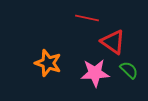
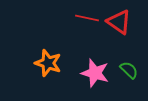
red triangle: moved 6 px right, 20 px up
pink star: rotated 20 degrees clockwise
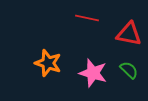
red triangle: moved 10 px right, 12 px down; rotated 24 degrees counterclockwise
pink star: moved 2 px left
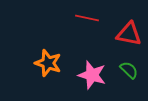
pink star: moved 1 px left, 2 px down
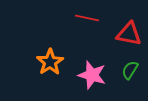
orange star: moved 2 px right, 1 px up; rotated 20 degrees clockwise
green semicircle: moved 1 px right; rotated 102 degrees counterclockwise
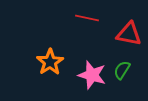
green semicircle: moved 8 px left
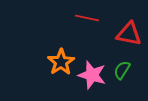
orange star: moved 11 px right
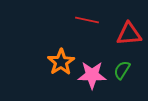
red line: moved 2 px down
red triangle: rotated 16 degrees counterclockwise
pink star: rotated 16 degrees counterclockwise
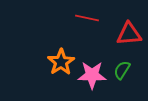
red line: moved 2 px up
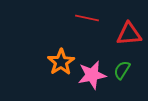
pink star: rotated 12 degrees counterclockwise
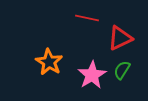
red triangle: moved 9 px left, 4 px down; rotated 20 degrees counterclockwise
orange star: moved 12 px left; rotated 8 degrees counterclockwise
pink star: rotated 20 degrees counterclockwise
